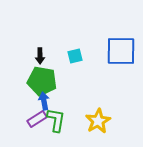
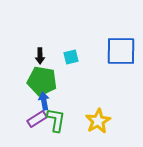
cyan square: moved 4 px left, 1 px down
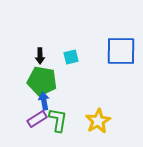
green L-shape: moved 2 px right
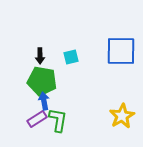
yellow star: moved 24 px right, 5 px up
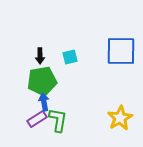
cyan square: moved 1 px left
green pentagon: rotated 20 degrees counterclockwise
blue arrow: moved 1 px down
yellow star: moved 2 px left, 2 px down
